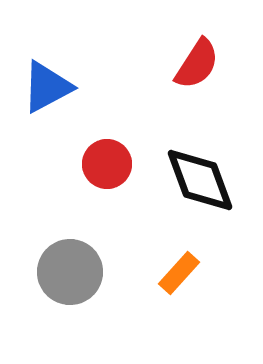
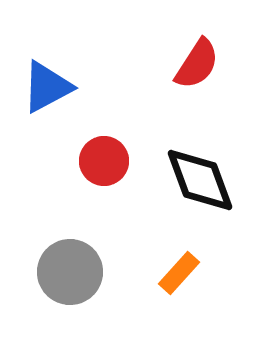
red circle: moved 3 px left, 3 px up
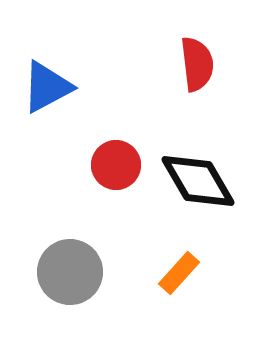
red semicircle: rotated 40 degrees counterclockwise
red circle: moved 12 px right, 4 px down
black diamond: moved 2 px left, 1 px down; rotated 10 degrees counterclockwise
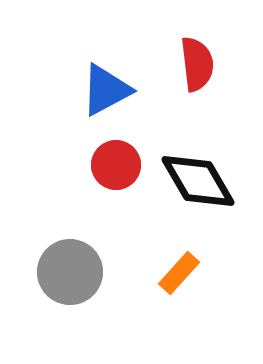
blue triangle: moved 59 px right, 3 px down
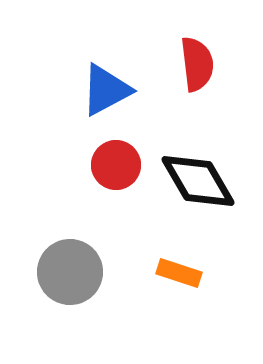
orange rectangle: rotated 66 degrees clockwise
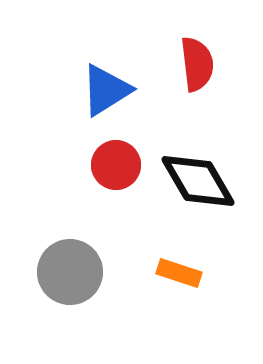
blue triangle: rotated 4 degrees counterclockwise
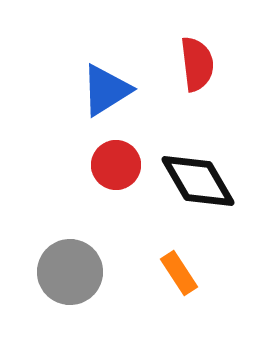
orange rectangle: rotated 39 degrees clockwise
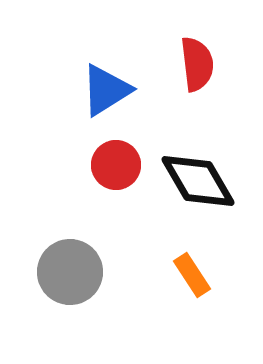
orange rectangle: moved 13 px right, 2 px down
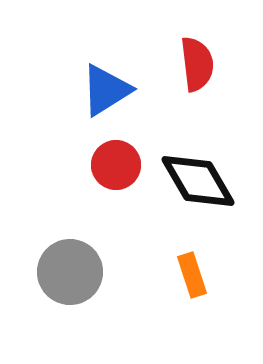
orange rectangle: rotated 15 degrees clockwise
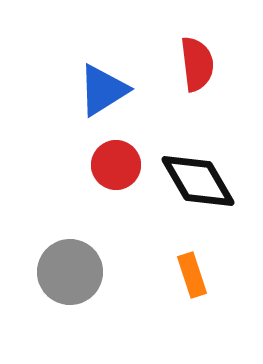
blue triangle: moved 3 px left
